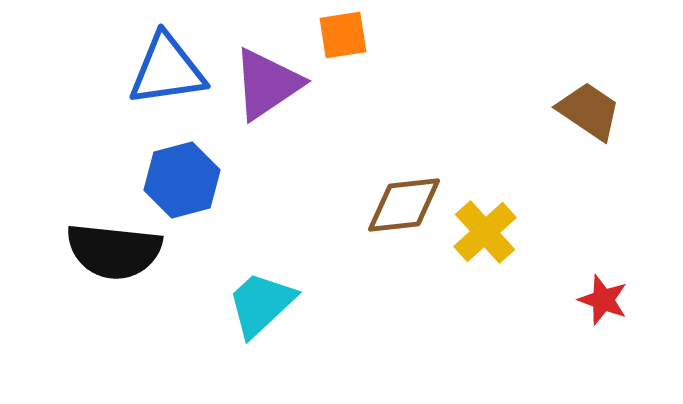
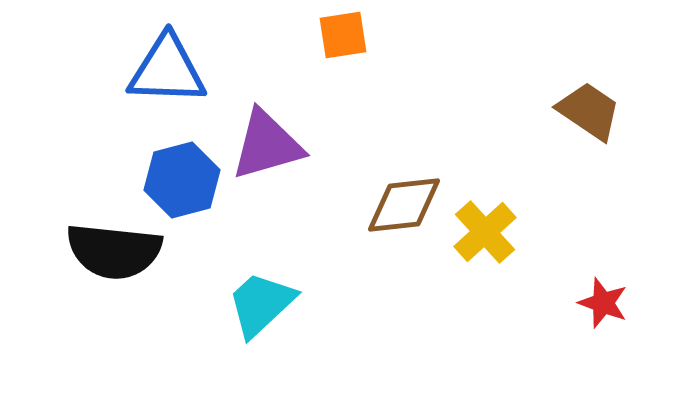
blue triangle: rotated 10 degrees clockwise
purple triangle: moved 61 px down; rotated 18 degrees clockwise
red star: moved 3 px down
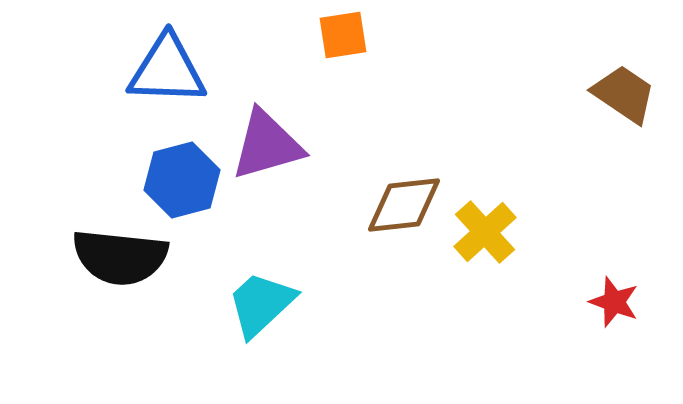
brown trapezoid: moved 35 px right, 17 px up
black semicircle: moved 6 px right, 6 px down
red star: moved 11 px right, 1 px up
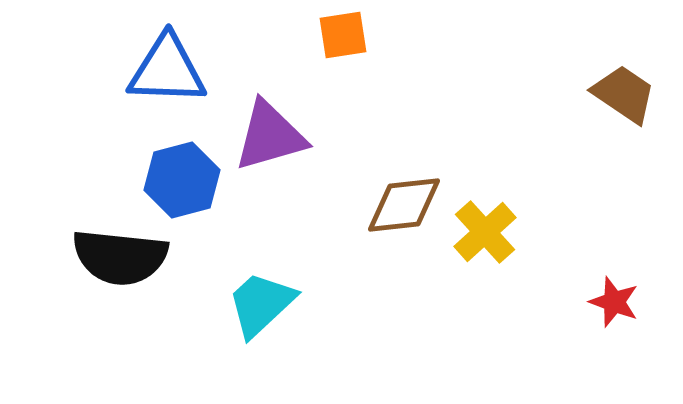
purple triangle: moved 3 px right, 9 px up
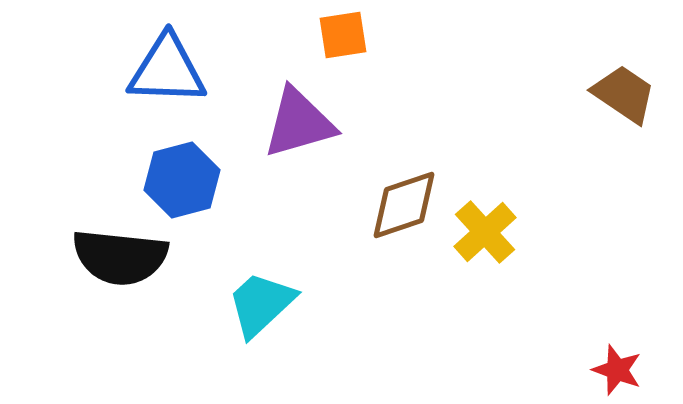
purple triangle: moved 29 px right, 13 px up
brown diamond: rotated 12 degrees counterclockwise
red star: moved 3 px right, 68 px down
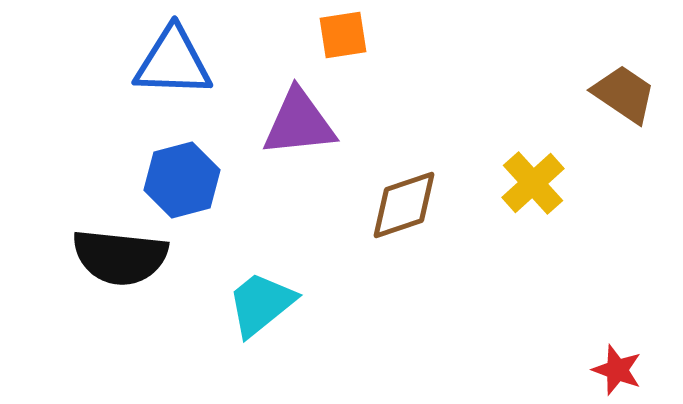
blue triangle: moved 6 px right, 8 px up
purple triangle: rotated 10 degrees clockwise
yellow cross: moved 48 px right, 49 px up
cyan trapezoid: rotated 4 degrees clockwise
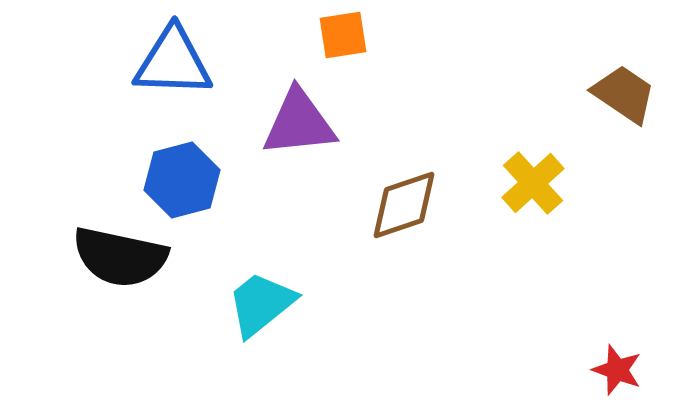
black semicircle: rotated 6 degrees clockwise
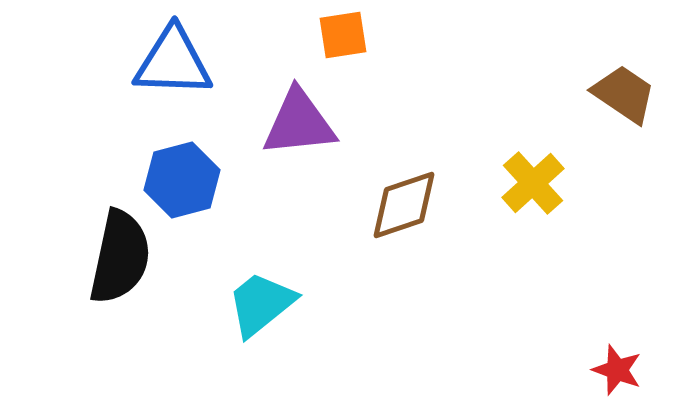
black semicircle: rotated 90 degrees counterclockwise
